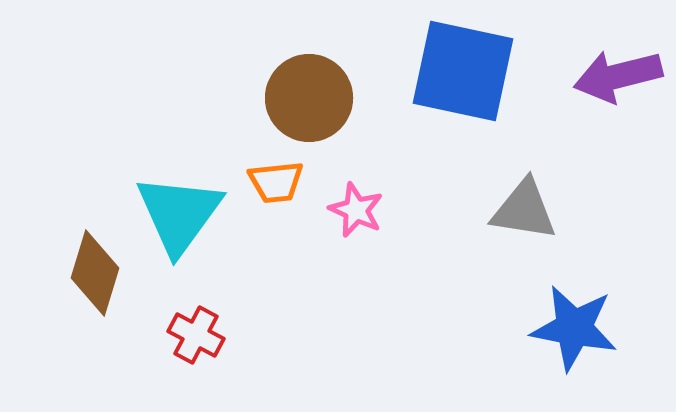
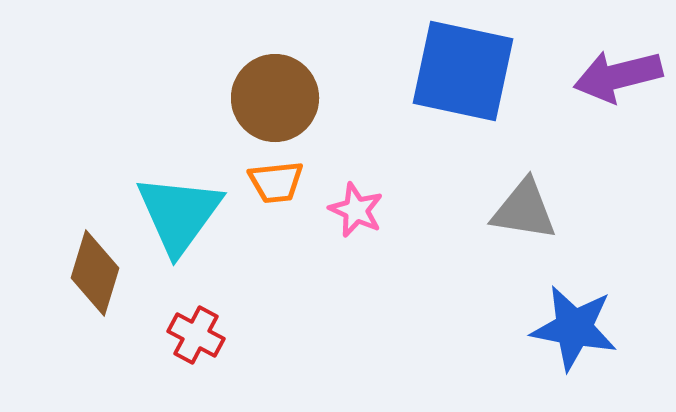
brown circle: moved 34 px left
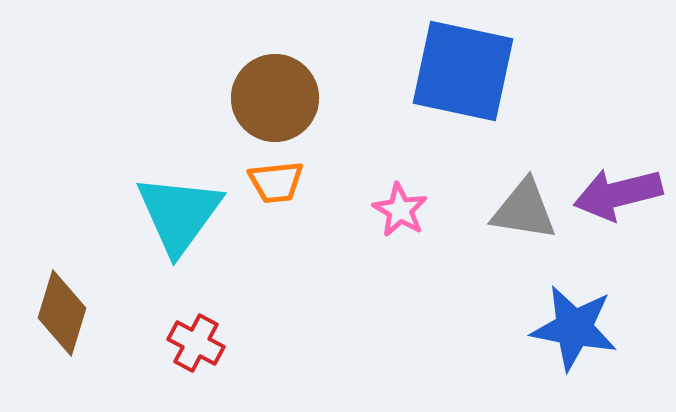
purple arrow: moved 118 px down
pink star: moved 44 px right; rotated 6 degrees clockwise
brown diamond: moved 33 px left, 40 px down
red cross: moved 8 px down
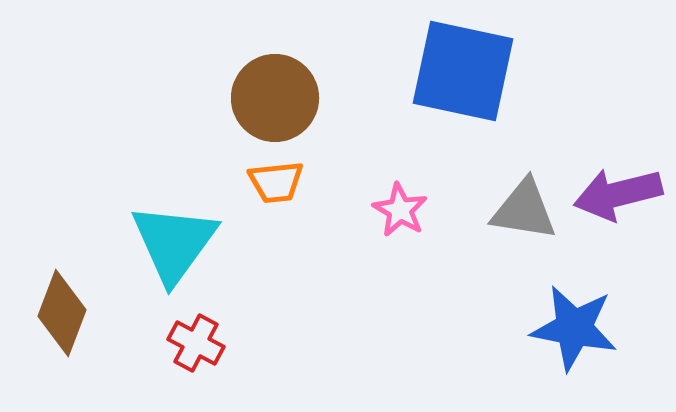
cyan triangle: moved 5 px left, 29 px down
brown diamond: rotated 4 degrees clockwise
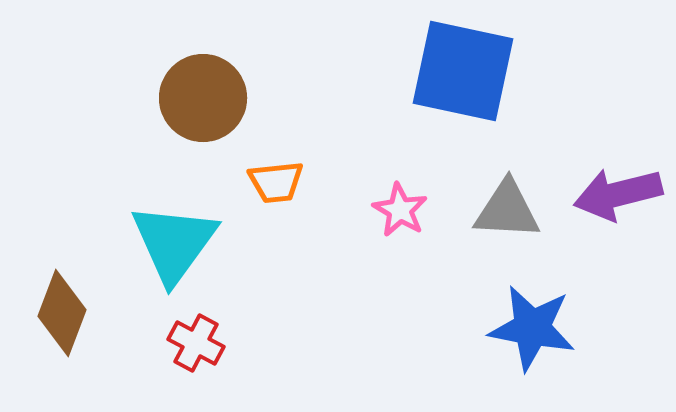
brown circle: moved 72 px left
gray triangle: moved 17 px left; rotated 6 degrees counterclockwise
blue star: moved 42 px left
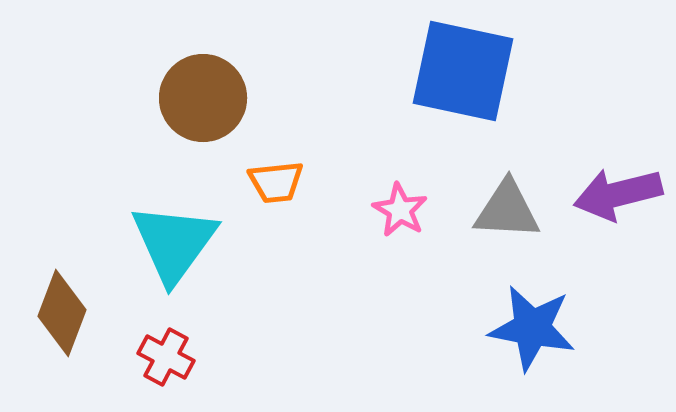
red cross: moved 30 px left, 14 px down
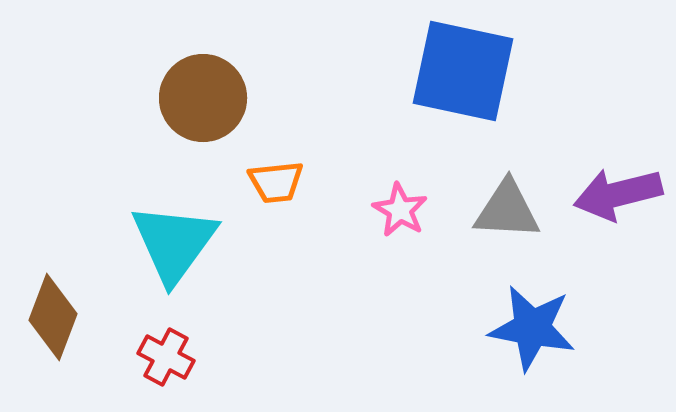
brown diamond: moved 9 px left, 4 px down
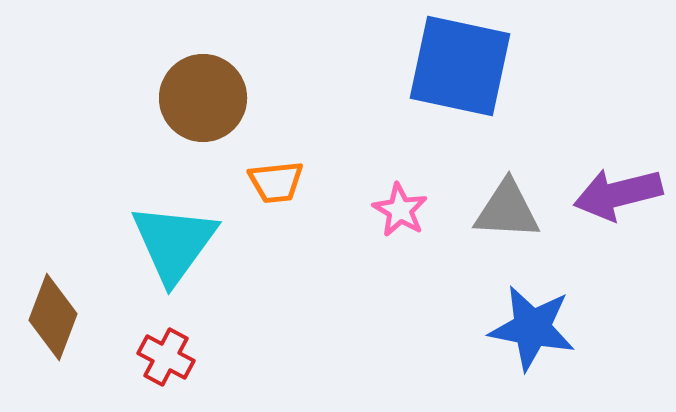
blue square: moved 3 px left, 5 px up
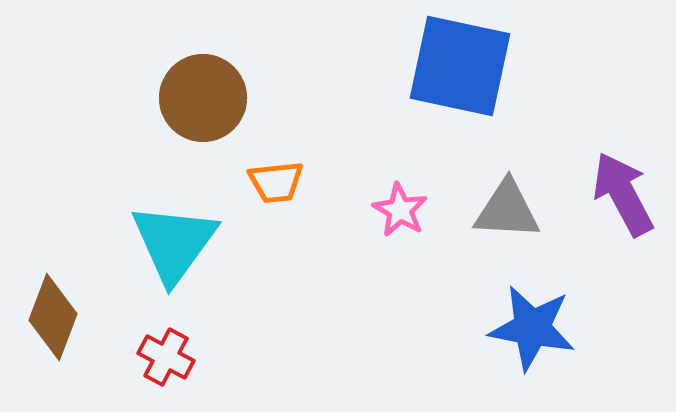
purple arrow: moved 5 px right; rotated 76 degrees clockwise
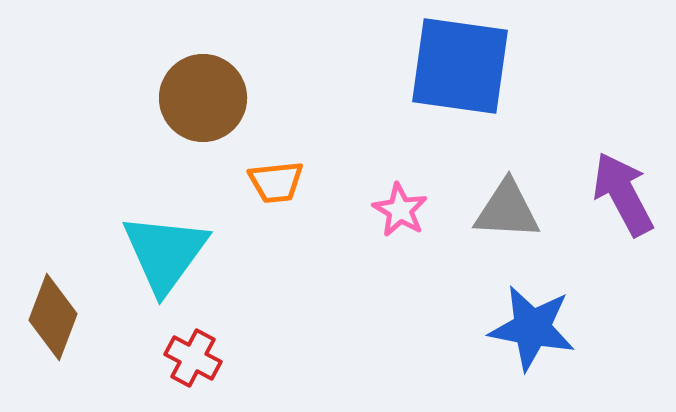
blue square: rotated 4 degrees counterclockwise
cyan triangle: moved 9 px left, 10 px down
red cross: moved 27 px right, 1 px down
